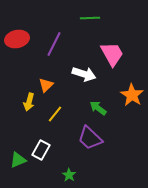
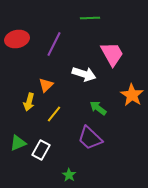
yellow line: moved 1 px left
green triangle: moved 17 px up
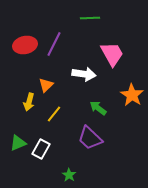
red ellipse: moved 8 px right, 6 px down
white arrow: rotated 10 degrees counterclockwise
white rectangle: moved 1 px up
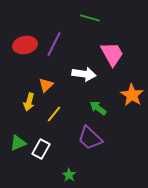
green line: rotated 18 degrees clockwise
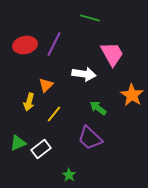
white rectangle: rotated 24 degrees clockwise
